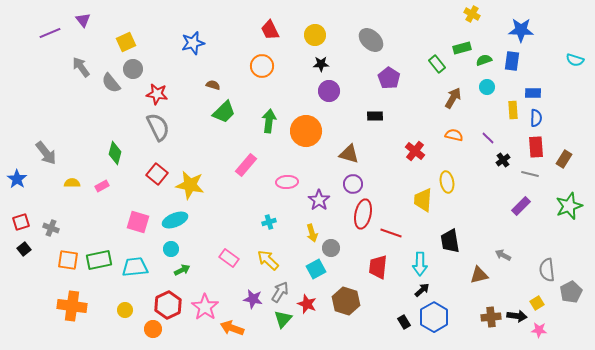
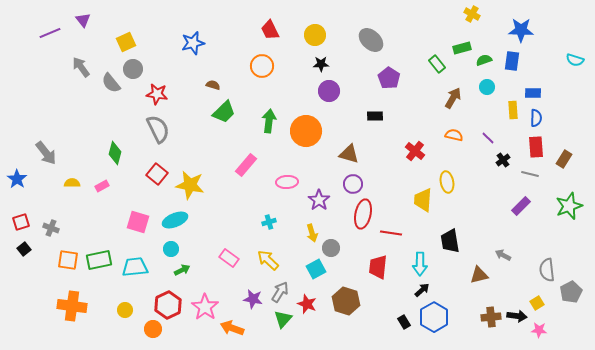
gray semicircle at (158, 127): moved 2 px down
red line at (391, 233): rotated 10 degrees counterclockwise
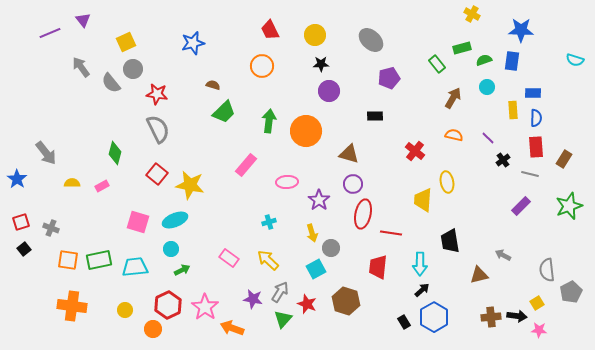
purple pentagon at (389, 78): rotated 25 degrees clockwise
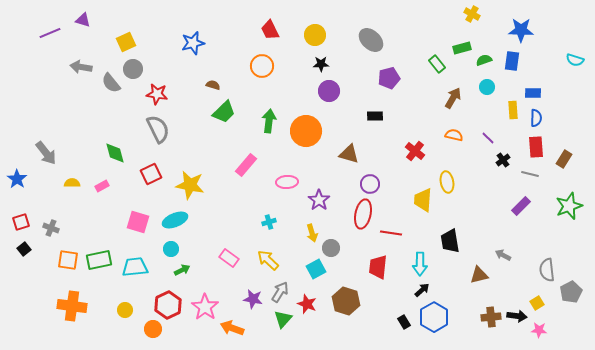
purple triangle at (83, 20): rotated 35 degrees counterclockwise
gray arrow at (81, 67): rotated 45 degrees counterclockwise
green diamond at (115, 153): rotated 30 degrees counterclockwise
red square at (157, 174): moved 6 px left; rotated 25 degrees clockwise
purple circle at (353, 184): moved 17 px right
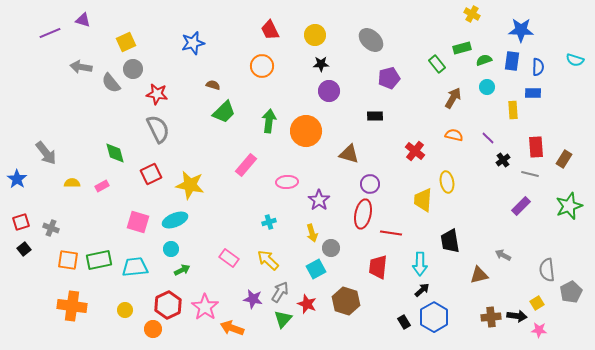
blue semicircle at (536, 118): moved 2 px right, 51 px up
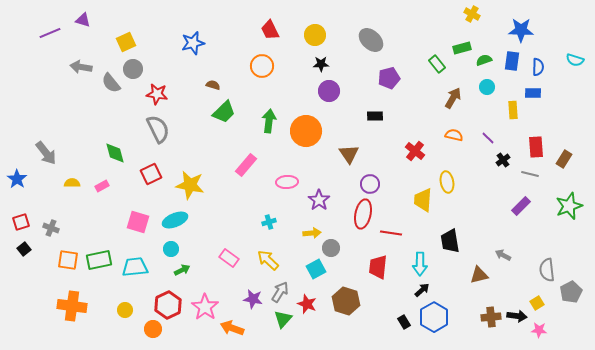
brown triangle at (349, 154): rotated 40 degrees clockwise
yellow arrow at (312, 233): rotated 78 degrees counterclockwise
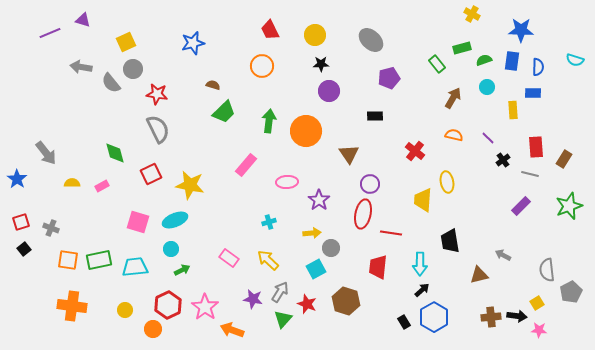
orange arrow at (232, 328): moved 2 px down
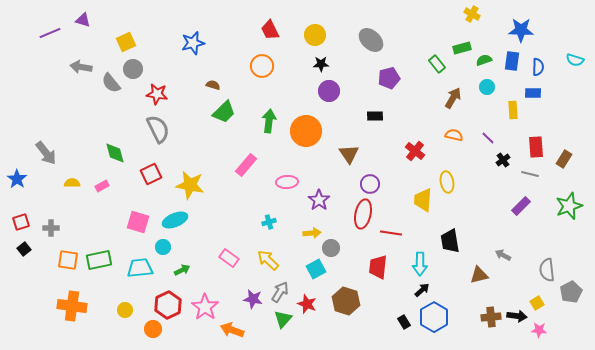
gray cross at (51, 228): rotated 21 degrees counterclockwise
cyan circle at (171, 249): moved 8 px left, 2 px up
cyan trapezoid at (135, 267): moved 5 px right, 1 px down
